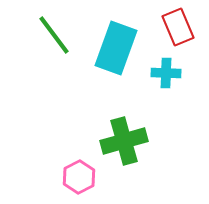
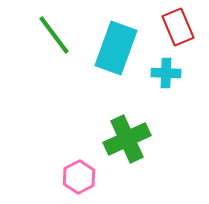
green cross: moved 3 px right, 2 px up; rotated 9 degrees counterclockwise
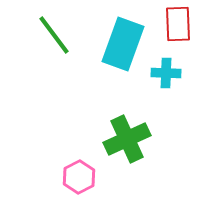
red rectangle: moved 3 px up; rotated 21 degrees clockwise
cyan rectangle: moved 7 px right, 4 px up
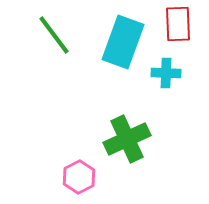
cyan rectangle: moved 2 px up
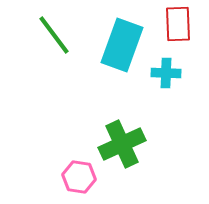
cyan rectangle: moved 1 px left, 3 px down
green cross: moved 5 px left, 5 px down
pink hexagon: rotated 24 degrees counterclockwise
